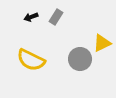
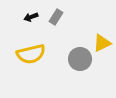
yellow semicircle: moved 6 px up; rotated 40 degrees counterclockwise
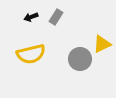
yellow triangle: moved 1 px down
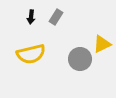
black arrow: rotated 64 degrees counterclockwise
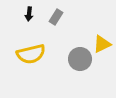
black arrow: moved 2 px left, 3 px up
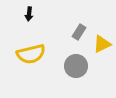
gray rectangle: moved 23 px right, 15 px down
gray circle: moved 4 px left, 7 px down
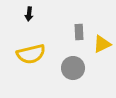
gray rectangle: rotated 35 degrees counterclockwise
gray circle: moved 3 px left, 2 px down
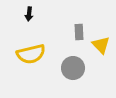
yellow triangle: moved 1 px left, 1 px down; rotated 48 degrees counterclockwise
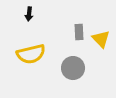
yellow triangle: moved 6 px up
